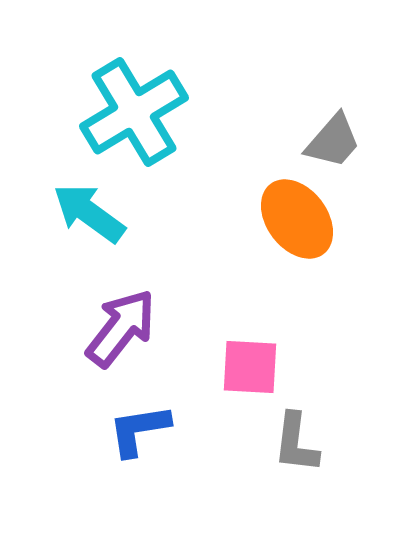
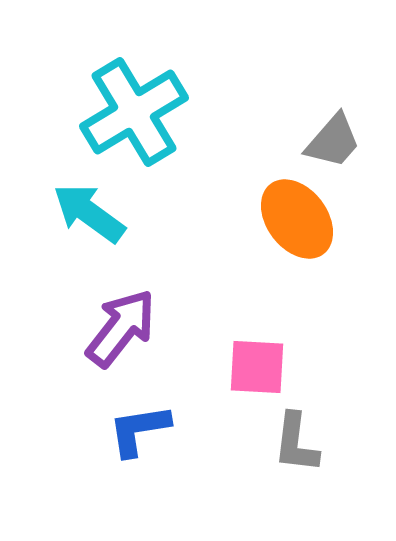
pink square: moved 7 px right
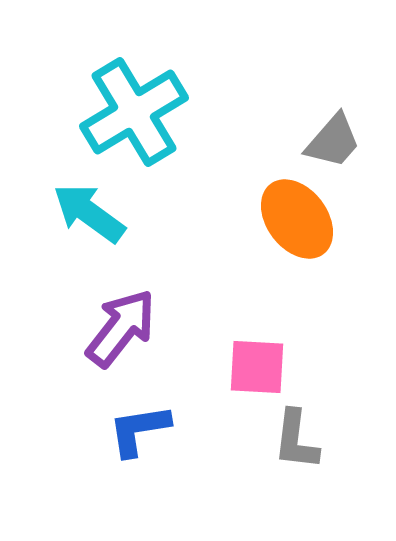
gray L-shape: moved 3 px up
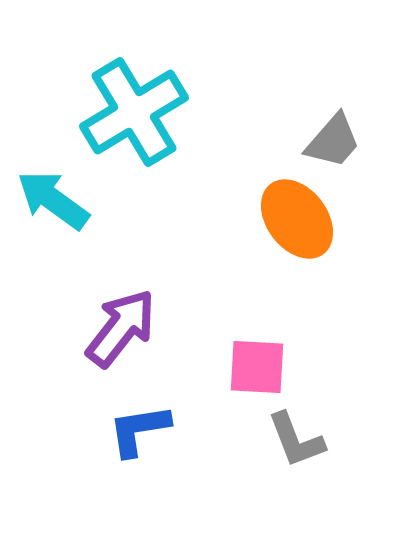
cyan arrow: moved 36 px left, 13 px up
gray L-shape: rotated 28 degrees counterclockwise
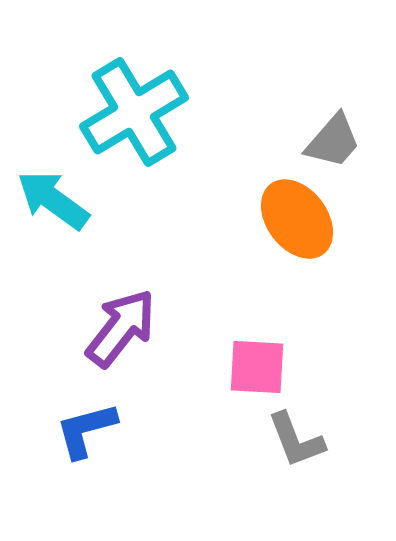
blue L-shape: moved 53 px left; rotated 6 degrees counterclockwise
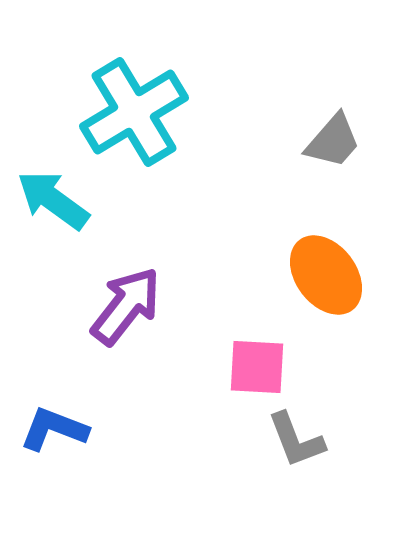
orange ellipse: moved 29 px right, 56 px down
purple arrow: moved 5 px right, 22 px up
blue L-shape: moved 32 px left, 1 px up; rotated 36 degrees clockwise
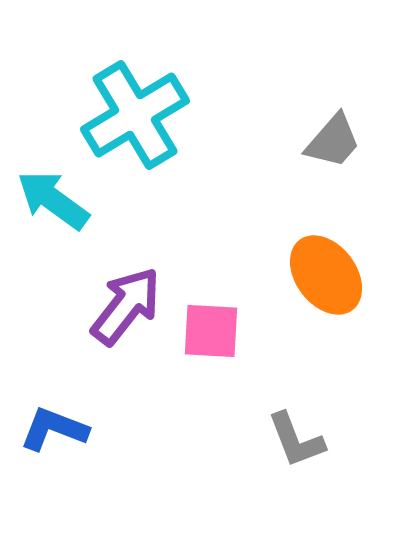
cyan cross: moved 1 px right, 3 px down
pink square: moved 46 px left, 36 px up
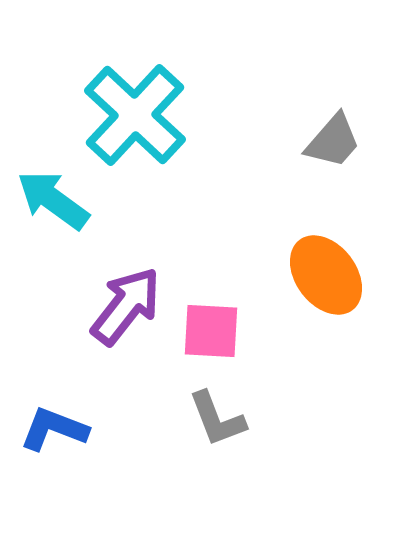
cyan cross: rotated 16 degrees counterclockwise
gray L-shape: moved 79 px left, 21 px up
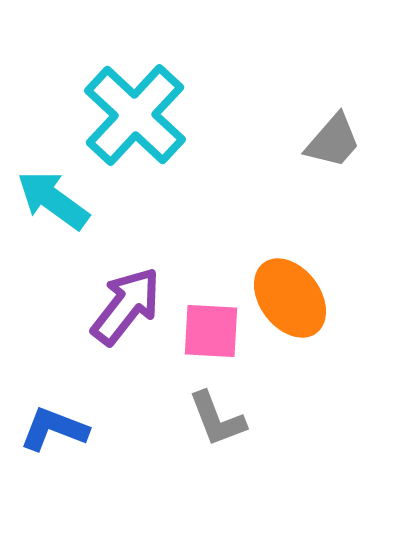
orange ellipse: moved 36 px left, 23 px down
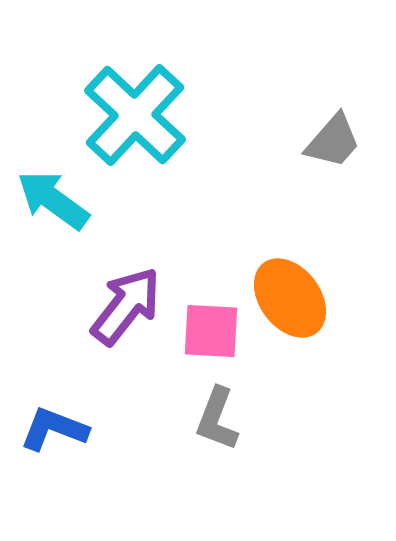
gray L-shape: rotated 42 degrees clockwise
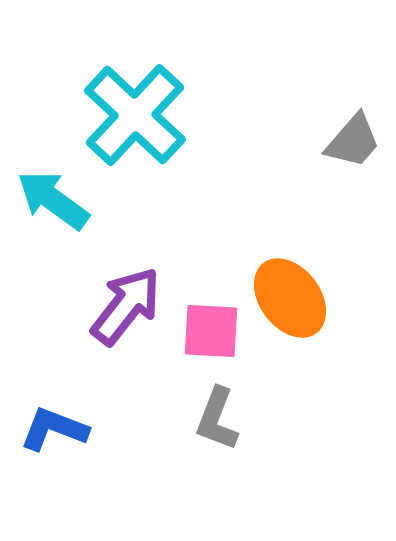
gray trapezoid: moved 20 px right
